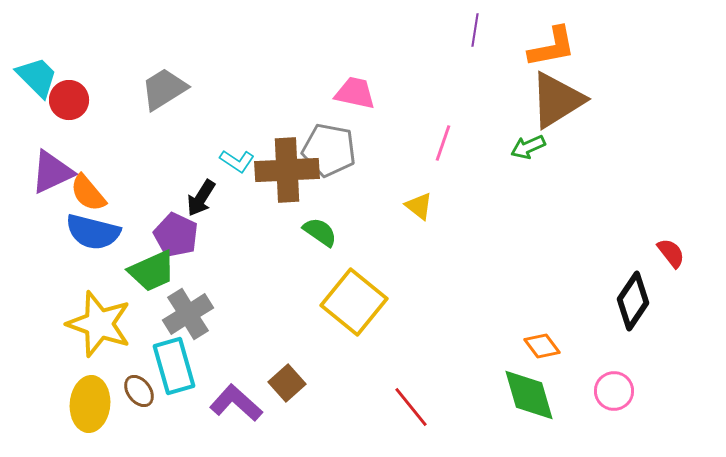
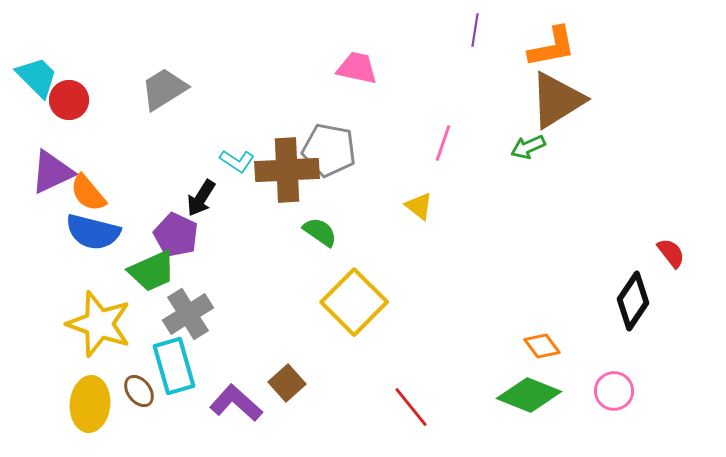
pink trapezoid: moved 2 px right, 25 px up
yellow square: rotated 6 degrees clockwise
green diamond: rotated 52 degrees counterclockwise
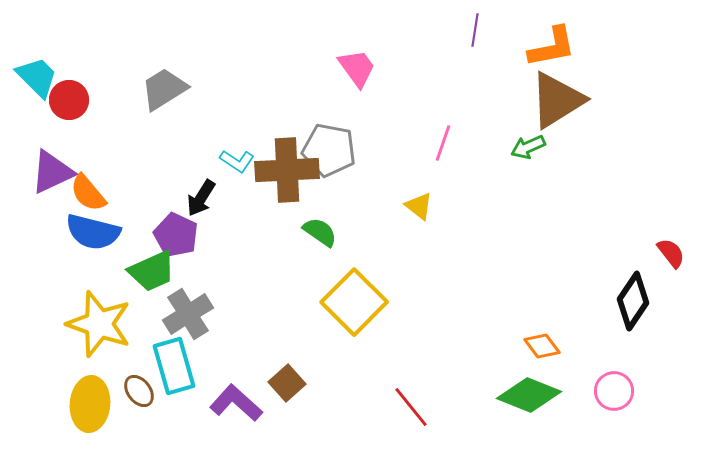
pink trapezoid: rotated 42 degrees clockwise
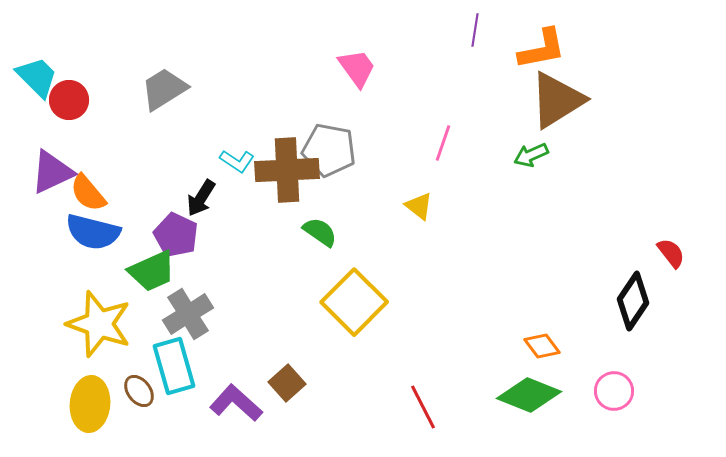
orange L-shape: moved 10 px left, 2 px down
green arrow: moved 3 px right, 8 px down
red line: moved 12 px right; rotated 12 degrees clockwise
